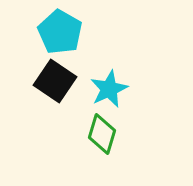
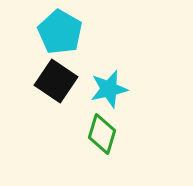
black square: moved 1 px right
cyan star: rotated 12 degrees clockwise
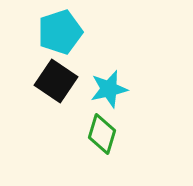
cyan pentagon: rotated 24 degrees clockwise
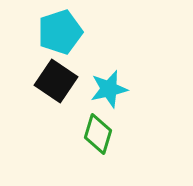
green diamond: moved 4 px left
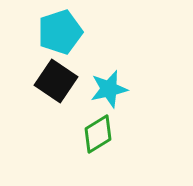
green diamond: rotated 42 degrees clockwise
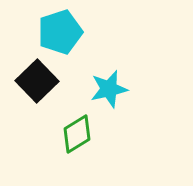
black square: moved 19 px left; rotated 12 degrees clockwise
green diamond: moved 21 px left
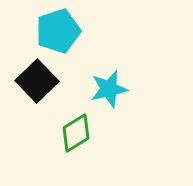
cyan pentagon: moved 2 px left, 1 px up
green diamond: moved 1 px left, 1 px up
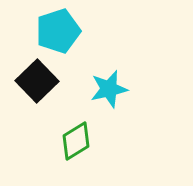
green diamond: moved 8 px down
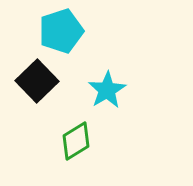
cyan pentagon: moved 3 px right
cyan star: moved 2 px left, 1 px down; rotated 18 degrees counterclockwise
